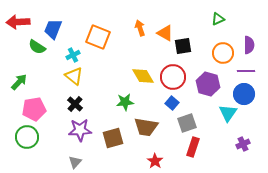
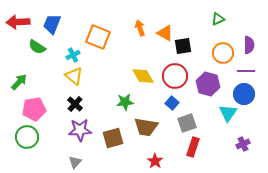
blue trapezoid: moved 1 px left, 5 px up
red circle: moved 2 px right, 1 px up
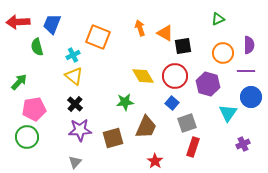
green semicircle: rotated 42 degrees clockwise
blue circle: moved 7 px right, 3 px down
brown trapezoid: rotated 75 degrees counterclockwise
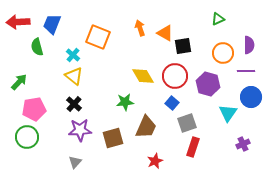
cyan cross: rotated 24 degrees counterclockwise
black cross: moved 1 px left
red star: rotated 14 degrees clockwise
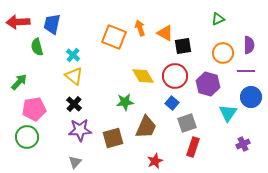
blue trapezoid: rotated 10 degrees counterclockwise
orange square: moved 16 px right
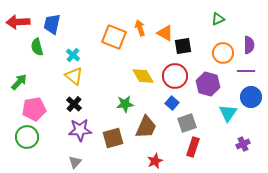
green star: moved 2 px down
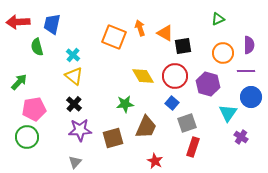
purple cross: moved 2 px left, 7 px up; rotated 32 degrees counterclockwise
red star: rotated 21 degrees counterclockwise
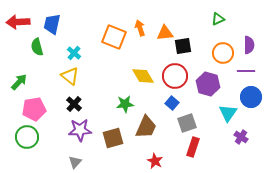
orange triangle: rotated 36 degrees counterclockwise
cyan cross: moved 1 px right, 2 px up
yellow triangle: moved 4 px left
